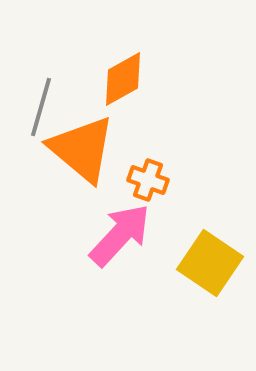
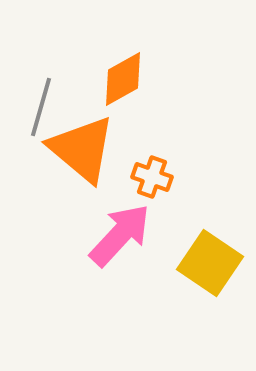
orange cross: moved 4 px right, 3 px up
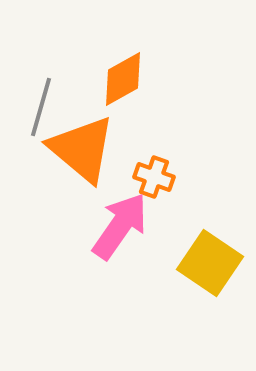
orange cross: moved 2 px right
pink arrow: moved 9 px up; rotated 8 degrees counterclockwise
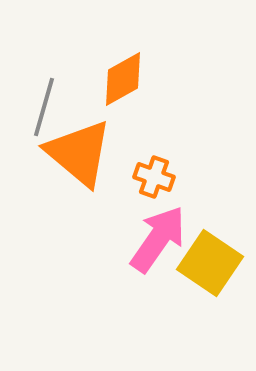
gray line: moved 3 px right
orange triangle: moved 3 px left, 4 px down
pink arrow: moved 38 px right, 13 px down
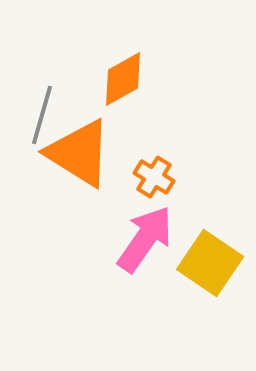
gray line: moved 2 px left, 8 px down
orange triangle: rotated 8 degrees counterclockwise
orange cross: rotated 12 degrees clockwise
pink arrow: moved 13 px left
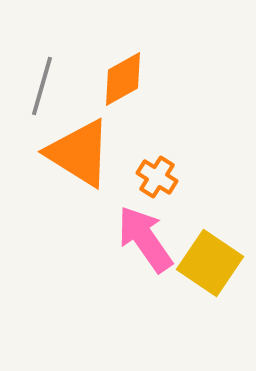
gray line: moved 29 px up
orange cross: moved 3 px right
pink arrow: rotated 70 degrees counterclockwise
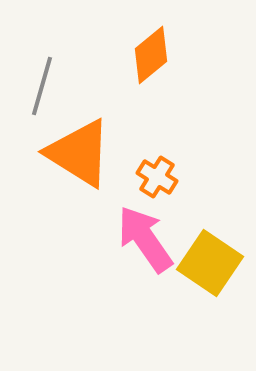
orange diamond: moved 28 px right, 24 px up; rotated 10 degrees counterclockwise
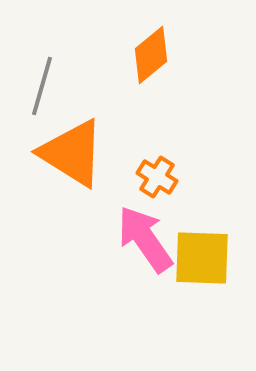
orange triangle: moved 7 px left
yellow square: moved 8 px left, 5 px up; rotated 32 degrees counterclockwise
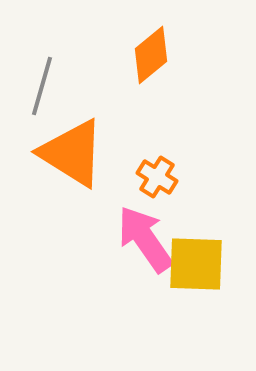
yellow square: moved 6 px left, 6 px down
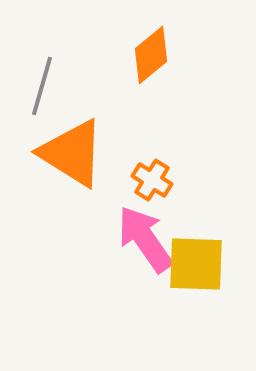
orange cross: moved 5 px left, 3 px down
